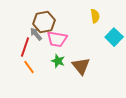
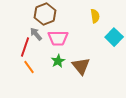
brown hexagon: moved 1 px right, 8 px up; rotated 10 degrees counterclockwise
pink trapezoid: moved 1 px right, 1 px up; rotated 10 degrees counterclockwise
green star: rotated 24 degrees clockwise
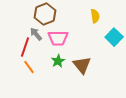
brown triangle: moved 1 px right, 1 px up
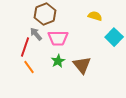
yellow semicircle: rotated 64 degrees counterclockwise
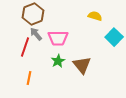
brown hexagon: moved 12 px left
orange line: moved 11 px down; rotated 48 degrees clockwise
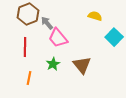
brown hexagon: moved 5 px left
gray arrow: moved 11 px right, 11 px up
pink trapezoid: rotated 50 degrees clockwise
red line: rotated 18 degrees counterclockwise
green star: moved 5 px left, 3 px down
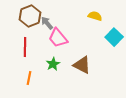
brown hexagon: moved 2 px right, 2 px down
brown triangle: rotated 24 degrees counterclockwise
